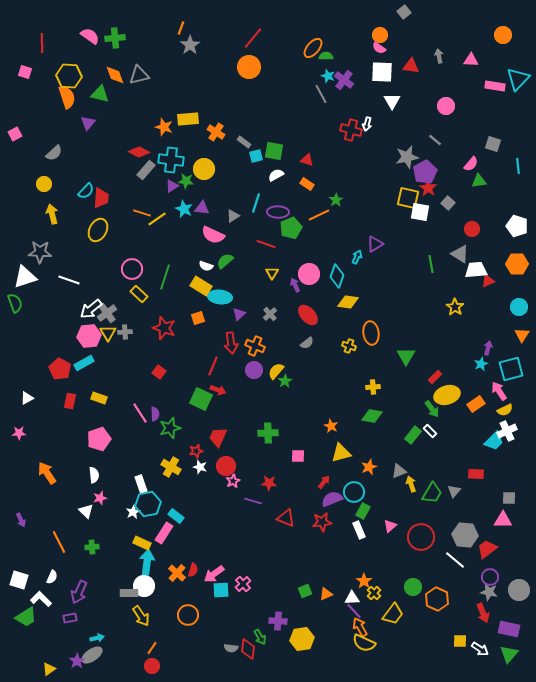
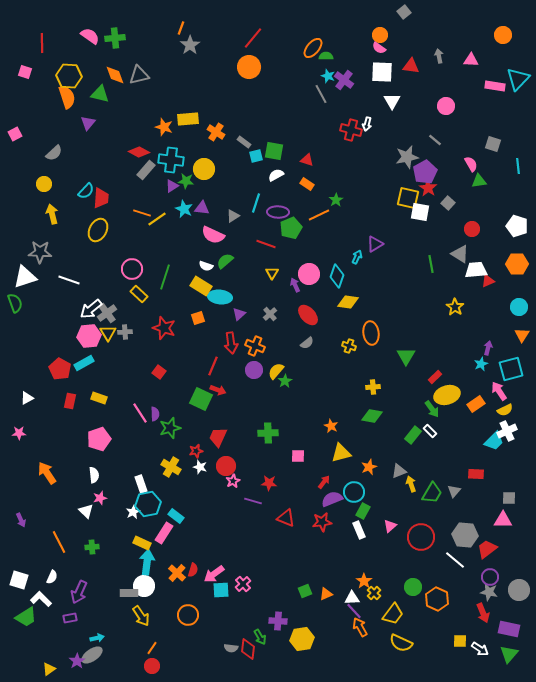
pink semicircle at (471, 164): rotated 70 degrees counterclockwise
yellow semicircle at (364, 643): moved 37 px right
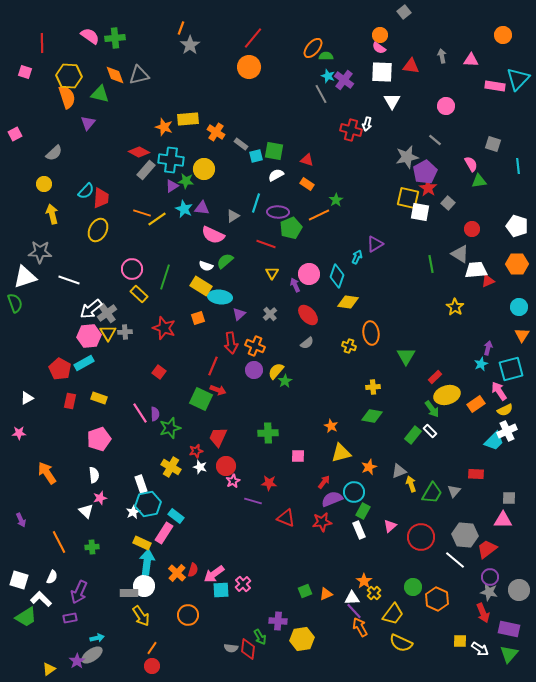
gray arrow at (439, 56): moved 3 px right
gray rectangle at (244, 142): moved 3 px left, 2 px down
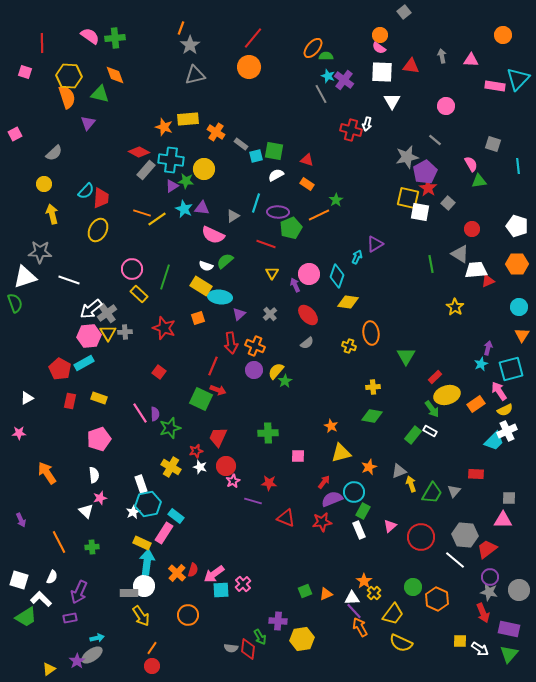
gray triangle at (139, 75): moved 56 px right
white rectangle at (430, 431): rotated 16 degrees counterclockwise
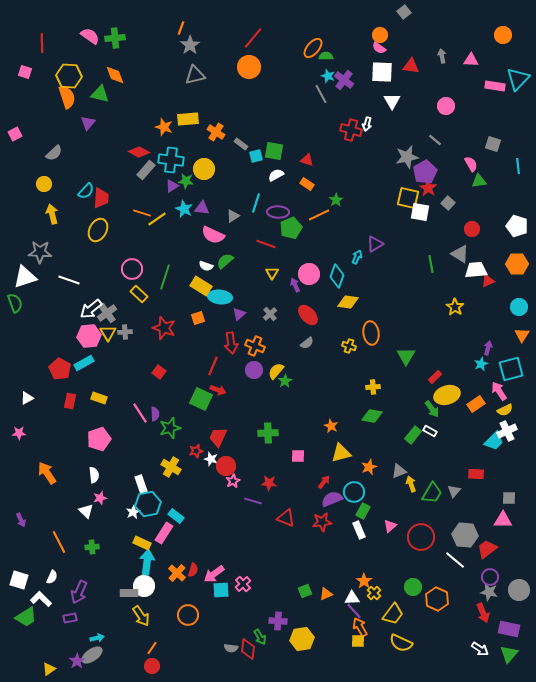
white star at (200, 467): moved 11 px right, 8 px up
yellow square at (460, 641): moved 102 px left
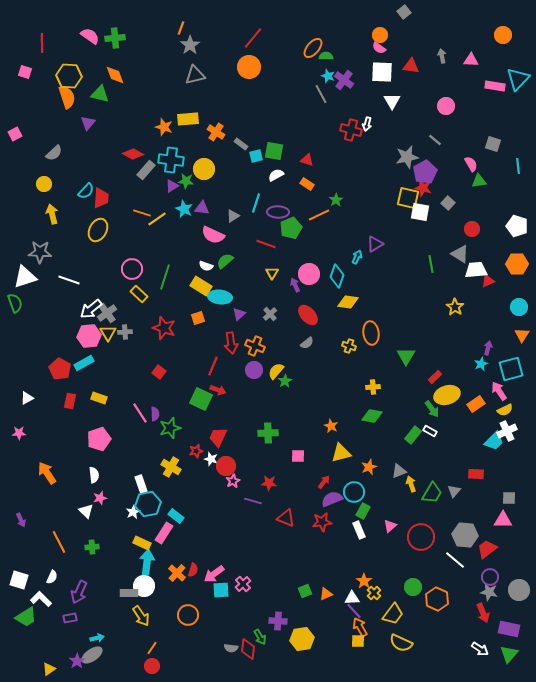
red diamond at (139, 152): moved 6 px left, 2 px down
red star at (428, 188): moved 5 px left; rotated 18 degrees counterclockwise
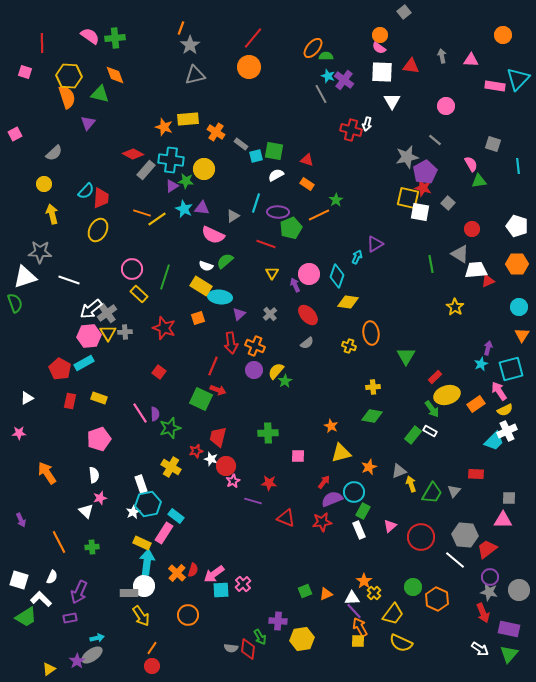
red trapezoid at (218, 437): rotated 10 degrees counterclockwise
